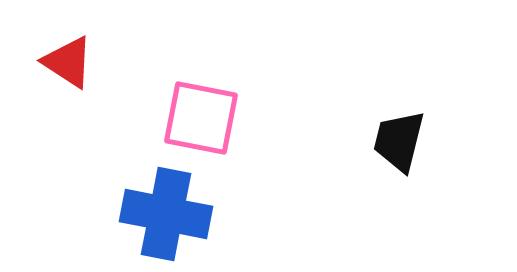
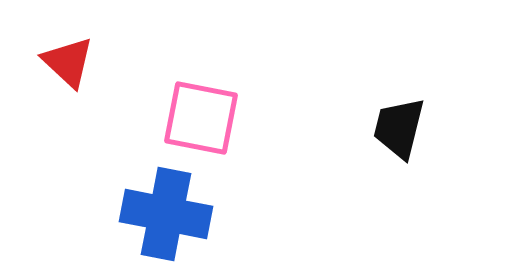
red triangle: rotated 10 degrees clockwise
black trapezoid: moved 13 px up
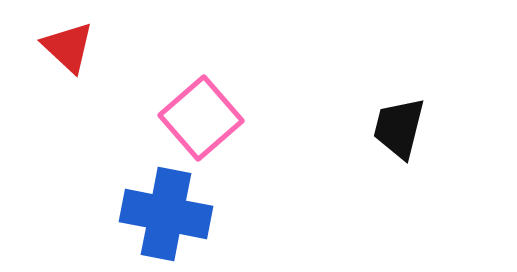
red triangle: moved 15 px up
pink square: rotated 38 degrees clockwise
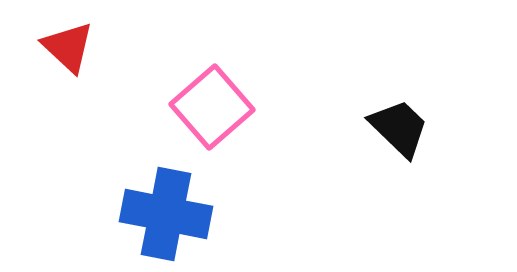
pink square: moved 11 px right, 11 px up
black trapezoid: rotated 120 degrees clockwise
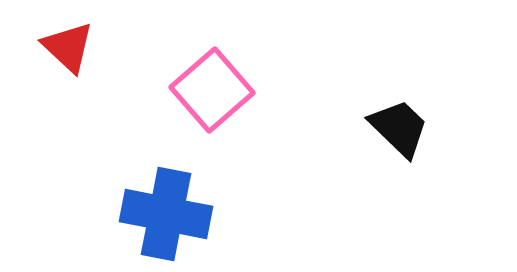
pink square: moved 17 px up
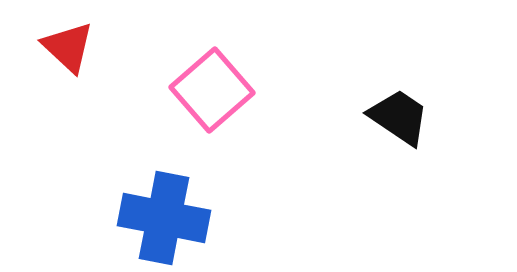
black trapezoid: moved 11 px up; rotated 10 degrees counterclockwise
blue cross: moved 2 px left, 4 px down
